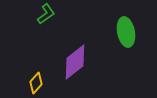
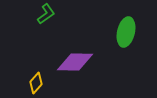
green ellipse: rotated 24 degrees clockwise
purple diamond: rotated 39 degrees clockwise
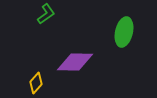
green ellipse: moved 2 px left
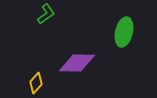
purple diamond: moved 2 px right, 1 px down
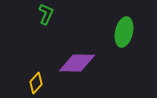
green L-shape: rotated 30 degrees counterclockwise
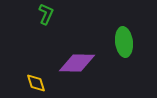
green ellipse: moved 10 px down; rotated 20 degrees counterclockwise
yellow diamond: rotated 60 degrees counterclockwise
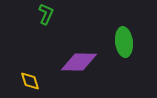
purple diamond: moved 2 px right, 1 px up
yellow diamond: moved 6 px left, 2 px up
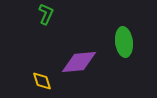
purple diamond: rotated 6 degrees counterclockwise
yellow diamond: moved 12 px right
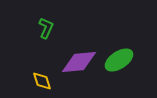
green L-shape: moved 14 px down
green ellipse: moved 5 px left, 18 px down; rotated 64 degrees clockwise
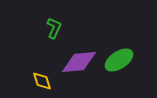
green L-shape: moved 8 px right
